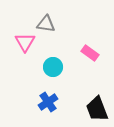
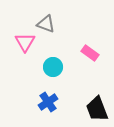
gray triangle: rotated 12 degrees clockwise
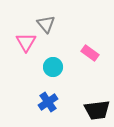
gray triangle: rotated 30 degrees clockwise
pink triangle: moved 1 px right
black trapezoid: moved 1 px down; rotated 76 degrees counterclockwise
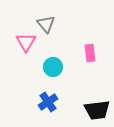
pink rectangle: rotated 48 degrees clockwise
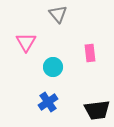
gray triangle: moved 12 px right, 10 px up
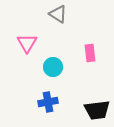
gray triangle: rotated 18 degrees counterclockwise
pink triangle: moved 1 px right, 1 px down
blue cross: rotated 24 degrees clockwise
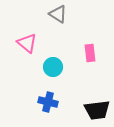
pink triangle: rotated 20 degrees counterclockwise
blue cross: rotated 24 degrees clockwise
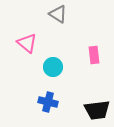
pink rectangle: moved 4 px right, 2 px down
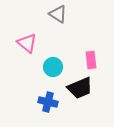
pink rectangle: moved 3 px left, 5 px down
black trapezoid: moved 17 px left, 22 px up; rotated 16 degrees counterclockwise
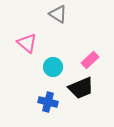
pink rectangle: moved 1 px left; rotated 54 degrees clockwise
black trapezoid: moved 1 px right
